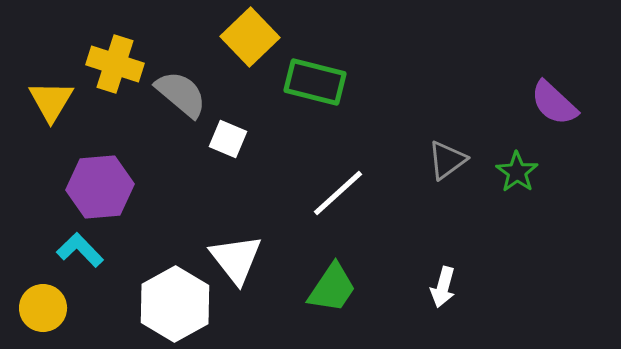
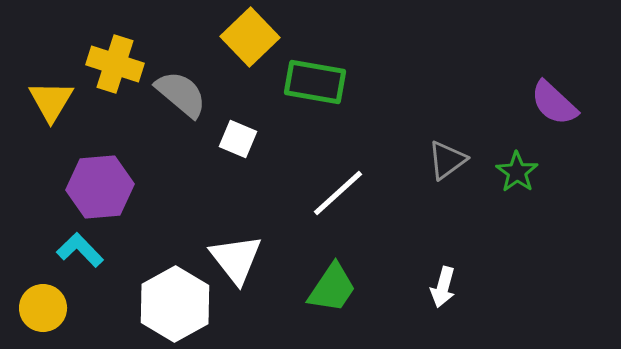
green rectangle: rotated 4 degrees counterclockwise
white square: moved 10 px right
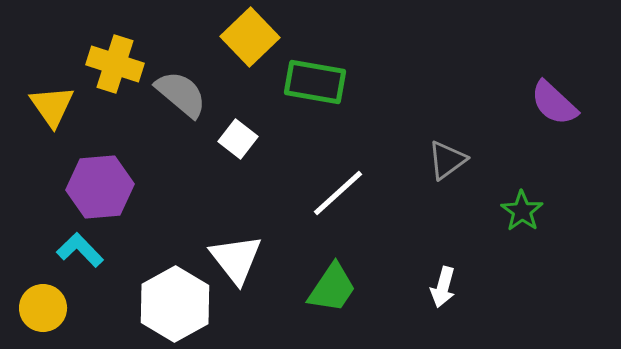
yellow triangle: moved 1 px right, 5 px down; rotated 6 degrees counterclockwise
white square: rotated 15 degrees clockwise
green star: moved 5 px right, 39 px down
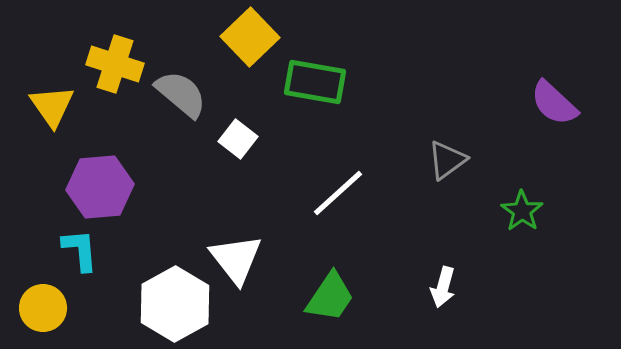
cyan L-shape: rotated 39 degrees clockwise
green trapezoid: moved 2 px left, 9 px down
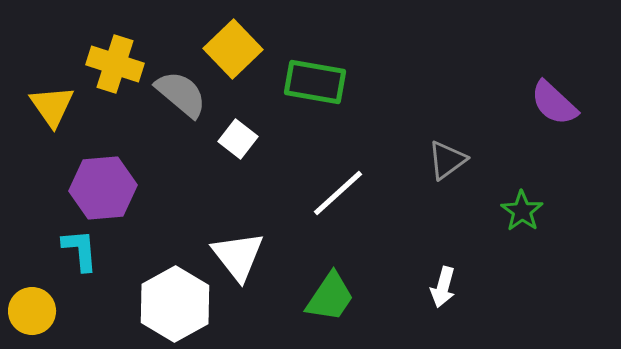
yellow square: moved 17 px left, 12 px down
purple hexagon: moved 3 px right, 1 px down
white triangle: moved 2 px right, 3 px up
yellow circle: moved 11 px left, 3 px down
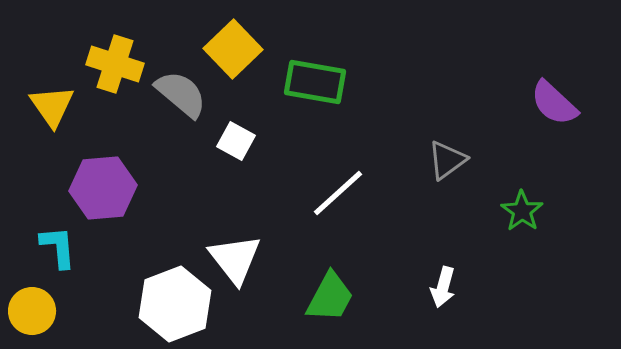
white square: moved 2 px left, 2 px down; rotated 9 degrees counterclockwise
cyan L-shape: moved 22 px left, 3 px up
white triangle: moved 3 px left, 3 px down
green trapezoid: rotated 6 degrees counterclockwise
white hexagon: rotated 8 degrees clockwise
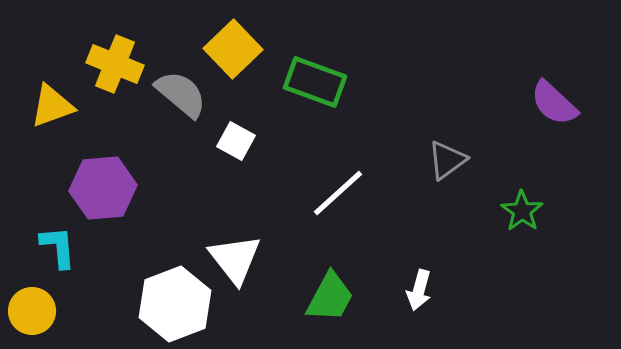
yellow cross: rotated 4 degrees clockwise
green rectangle: rotated 10 degrees clockwise
yellow triangle: rotated 45 degrees clockwise
white arrow: moved 24 px left, 3 px down
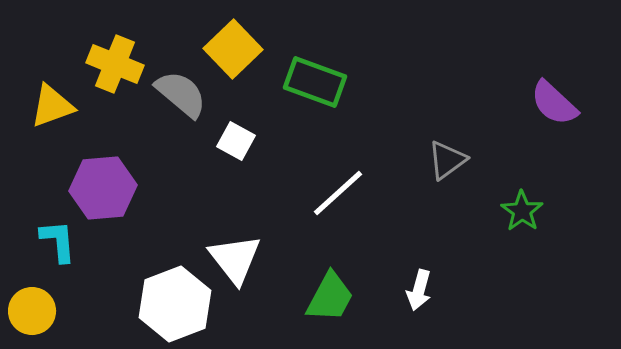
cyan L-shape: moved 6 px up
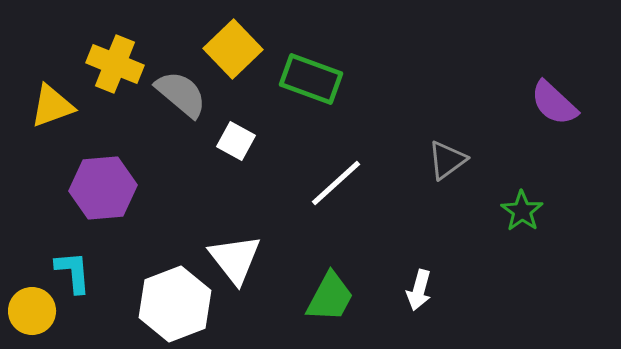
green rectangle: moved 4 px left, 3 px up
white line: moved 2 px left, 10 px up
cyan L-shape: moved 15 px right, 31 px down
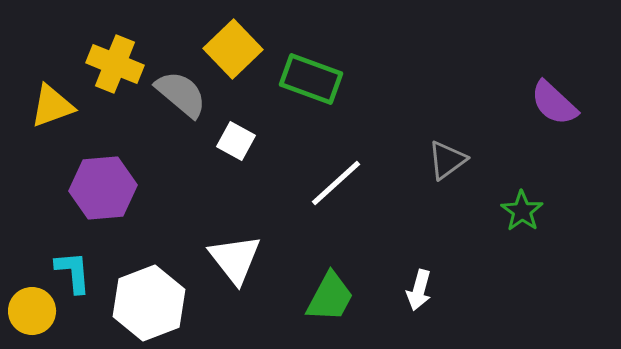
white hexagon: moved 26 px left, 1 px up
